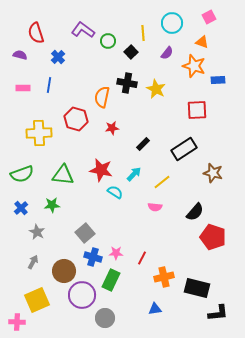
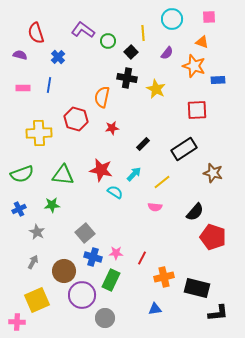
pink square at (209, 17): rotated 24 degrees clockwise
cyan circle at (172, 23): moved 4 px up
black cross at (127, 83): moved 5 px up
blue cross at (21, 208): moved 2 px left, 1 px down; rotated 16 degrees clockwise
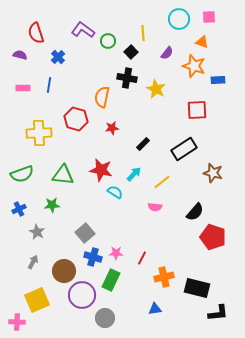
cyan circle at (172, 19): moved 7 px right
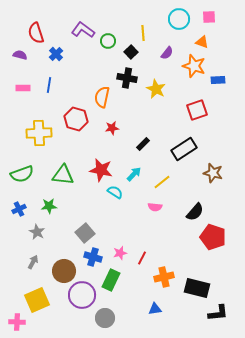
blue cross at (58, 57): moved 2 px left, 3 px up
red square at (197, 110): rotated 15 degrees counterclockwise
green star at (52, 205): moved 3 px left, 1 px down
pink star at (116, 253): moved 4 px right; rotated 16 degrees counterclockwise
